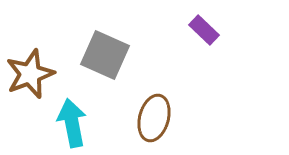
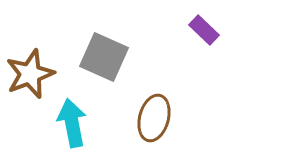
gray square: moved 1 px left, 2 px down
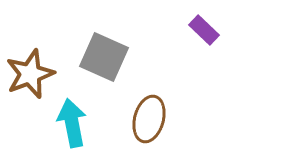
brown ellipse: moved 5 px left, 1 px down
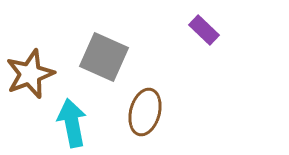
brown ellipse: moved 4 px left, 7 px up
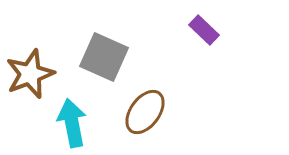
brown ellipse: rotated 21 degrees clockwise
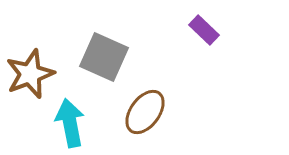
cyan arrow: moved 2 px left
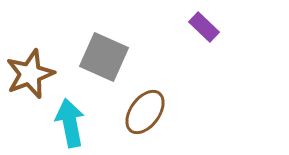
purple rectangle: moved 3 px up
